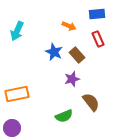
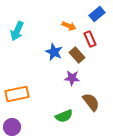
blue rectangle: rotated 35 degrees counterclockwise
red rectangle: moved 8 px left
purple star: moved 1 px up; rotated 21 degrees clockwise
purple circle: moved 1 px up
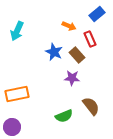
brown semicircle: moved 4 px down
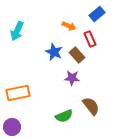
orange rectangle: moved 1 px right, 1 px up
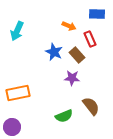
blue rectangle: rotated 42 degrees clockwise
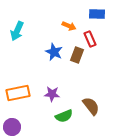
brown rectangle: rotated 63 degrees clockwise
purple star: moved 20 px left, 16 px down
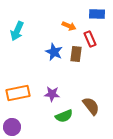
brown rectangle: moved 1 px left, 1 px up; rotated 14 degrees counterclockwise
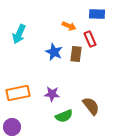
cyan arrow: moved 2 px right, 3 px down
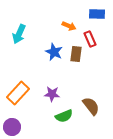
orange rectangle: rotated 35 degrees counterclockwise
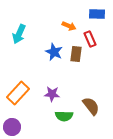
green semicircle: rotated 24 degrees clockwise
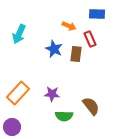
blue star: moved 3 px up
